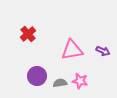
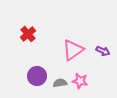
pink triangle: moved 1 px right; rotated 25 degrees counterclockwise
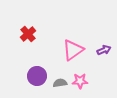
purple arrow: moved 1 px right, 1 px up; rotated 48 degrees counterclockwise
pink star: rotated 14 degrees counterclockwise
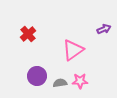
purple arrow: moved 21 px up
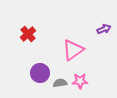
purple circle: moved 3 px right, 3 px up
